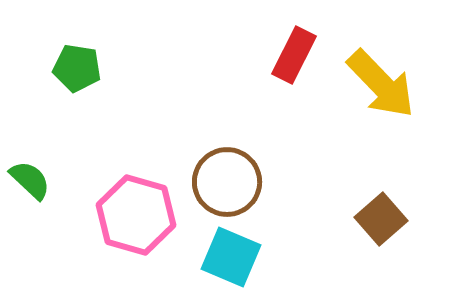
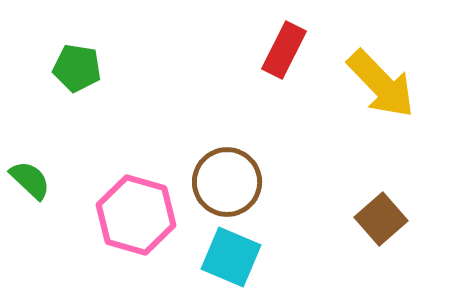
red rectangle: moved 10 px left, 5 px up
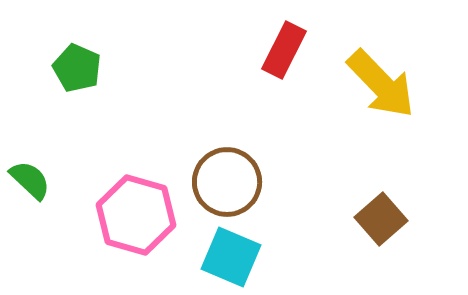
green pentagon: rotated 15 degrees clockwise
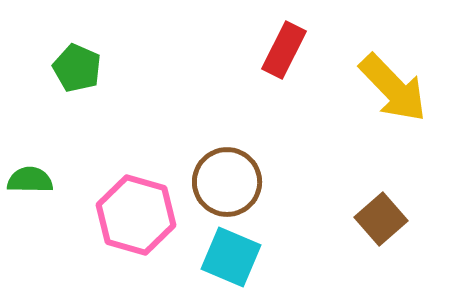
yellow arrow: moved 12 px right, 4 px down
green semicircle: rotated 42 degrees counterclockwise
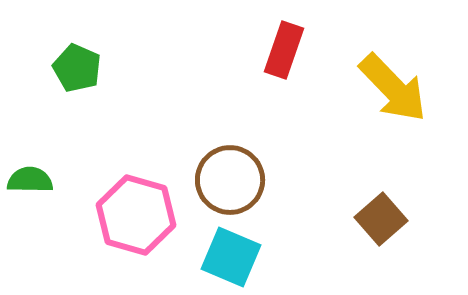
red rectangle: rotated 8 degrees counterclockwise
brown circle: moved 3 px right, 2 px up
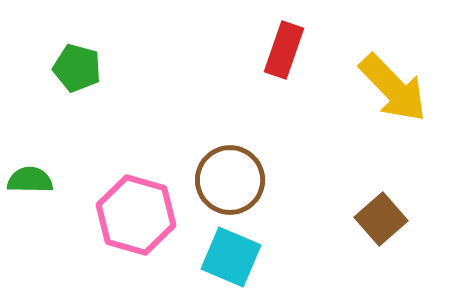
green pentagon: rotated 9 degrees counterclockwise
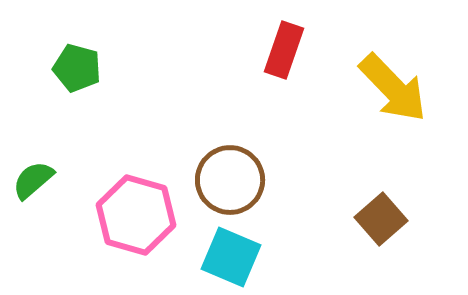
green semicircle: moved 3 px right; rotated 42 degrees counterclockwise
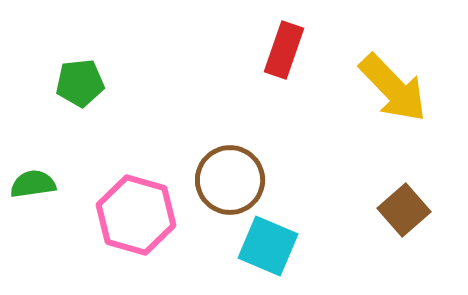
green pentagon: moved 3 px right, 15 px down; rotated 21 degrees counterclockwise
green semicircle: moved 4 px down; rotated 33 degrees clockwise
brown square: moved 23 px right, 9 px up
cyan square: moved 37 px right, 11 px up
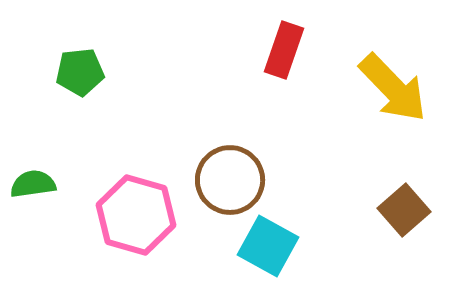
green pentagon: moved 11 px up
cyan square: rotated 6 degrees clockwise
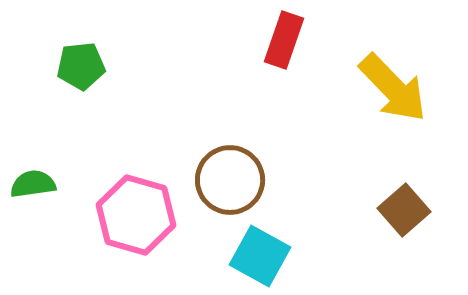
red rectangle: moved 10 px up
green pentagon: moved 1 px right, 6 px up
cyan square: moved 8 px left, 10 px down
